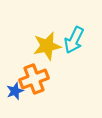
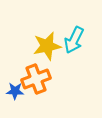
orange cross: moved 2 px right
blue star: rotated 24 degrees clockwise
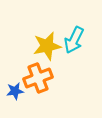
orange cross: moved 2 px right, 1 px up
blue star: rotated 12 degrees counterclockwise
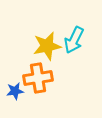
orange cross: rotated 12 degrees clockwise
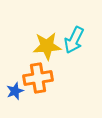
yellow star: rotated 8 degrees clockwise
blue star: rotated 12 degrees counterclockwise
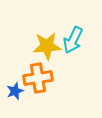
cyan arrow: moved 1 px left
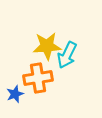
cyan arrow: moved 6 px left, 15 px down
blue star: moved 3 px down
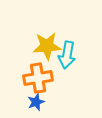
cyan arrow: rotated 16 degrees counterclockwise
blue star: moved 21 px right, 8 px down
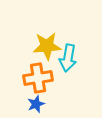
cyan arrow: moved 1 px right, 3 px down
blue star: moved 2 px down
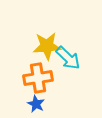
cyan arrow: rotated 56 degrees counterclockwise
blue star: rotated 24 degrees counterclockwise
